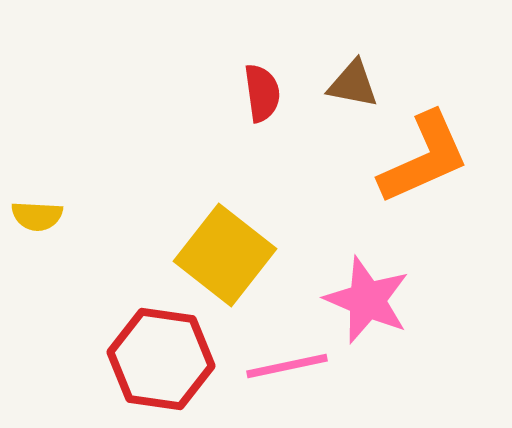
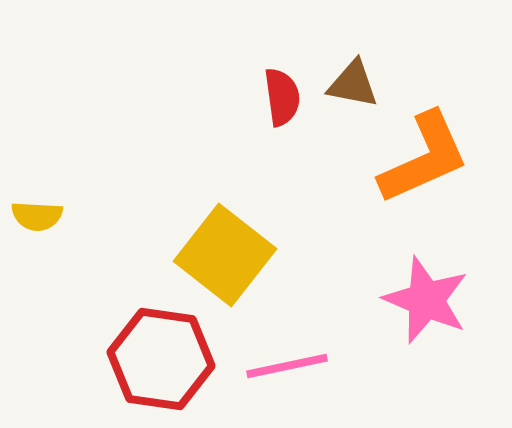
red semicircle: moved 20 px right, 4 px down
pink star: moved 59 px right
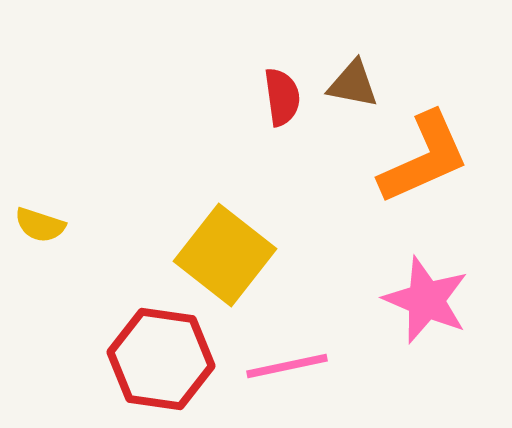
yellow semicircle: moved 3 px right, 9 px down; rotated 15 degrees clockwise
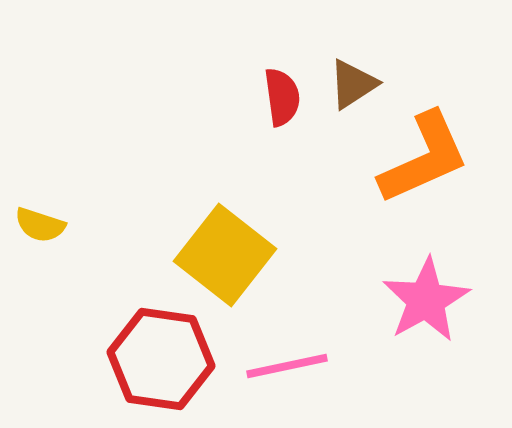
brown triangle: rotated 44 degrees counterclockwise
pink star: rotated 20 degrees clockwise
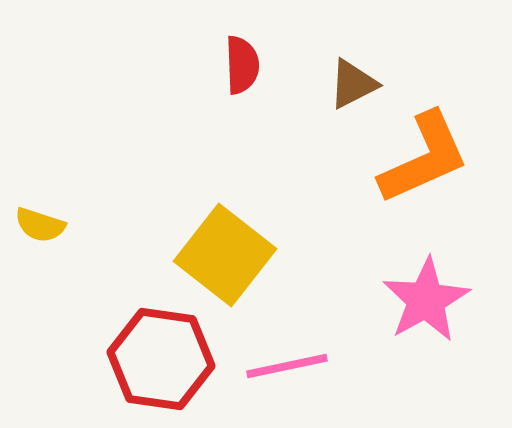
brown triangle: rotated 6 degrees clockwise
red semicircle: moved 40 px left, 32 px up; rotated 6 degrees clockwise
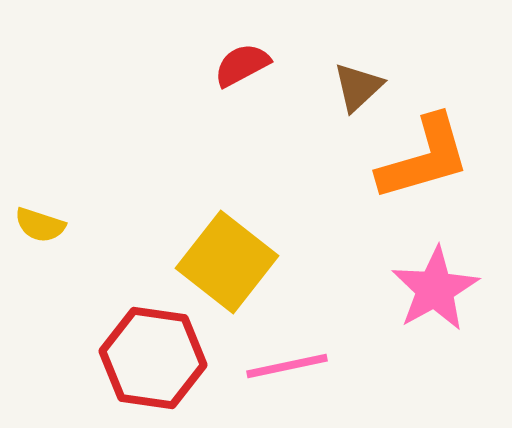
red semicircle: rotated 116 degrees counterclockwise
brown triangle: moved 5 px right, 3 px down; rotated 16 degrees counterclockwise
orange L-shape: rotated 8 degrees clockwise
yellow square: moved 2 px right, 7 px down
pink star: moved 9 px right, 11 px up
red hexagon: moved 8 px left, 1 px up
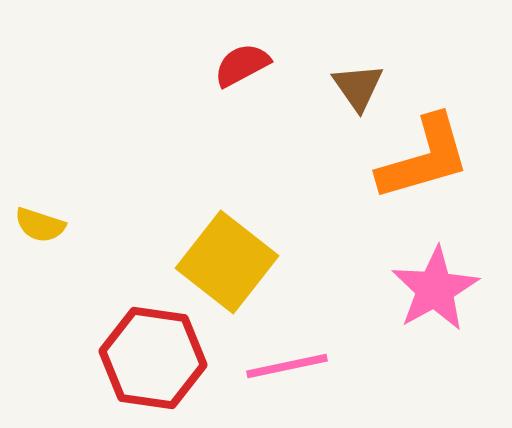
brown triangle: rotated 22 degrees counterclockwise
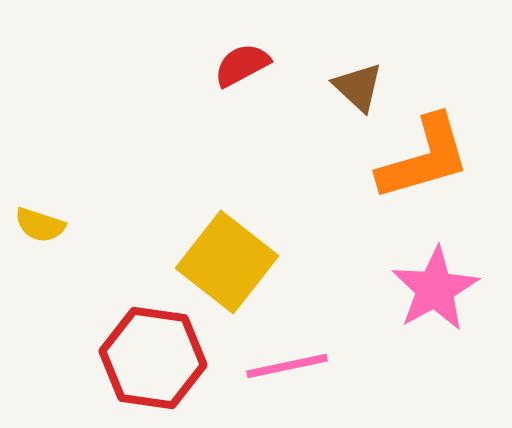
brown triangle: rotated 12 degrees counterclockwise
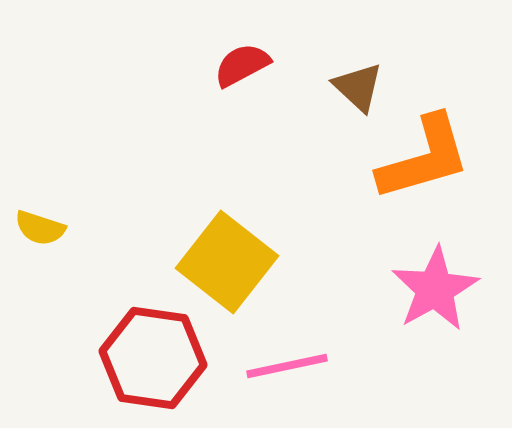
yellow semicircle: moved 3 px down
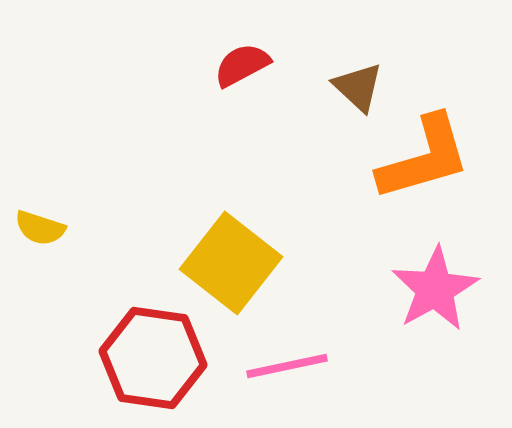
yellow square: moved 4 px right, 1 px down
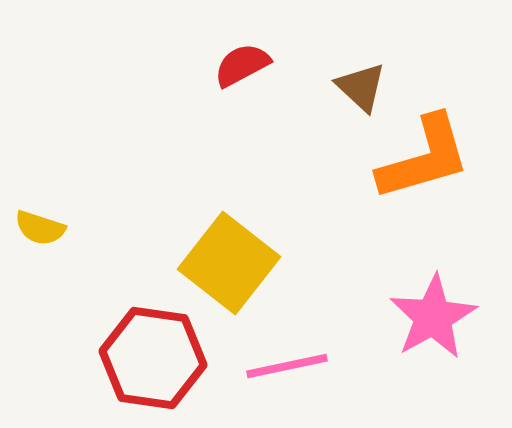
brown triangle: moved 3 px right
yellow square: moved 2 px left
pink star: moved 2 px left, 28 px down
